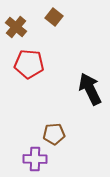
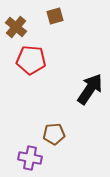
brown square: moved 1 px right, 1 px up; rotated 36 degrees clockwise
red pentagon: moved 2 px right, 4 px up
black arrow: rotated 60 degrees clockwise
purple cross: moved 5 px left, 1 px up; rotated 10 degrees clockwise
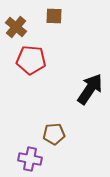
brown square: moved 1 px left; rotated 18 degrees clockwise
purple cross: moved 1 px down
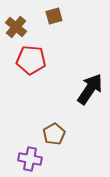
brown square: rotated 18 degrees counterclockwise
brown pentagon: rotated 25 degrees counterclockwise
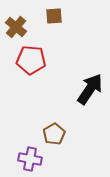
brown square: rotated 12 degrees clockwise
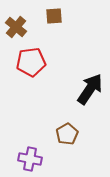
red pentagon: moved 2 px down; rotated 12 degrees counterclockwise
brown pentagon: moved 13 px right
